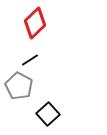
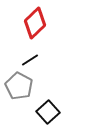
black square: moved 2 px up
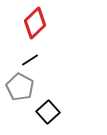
gray pentagon: moved 1 px right, 1 px down
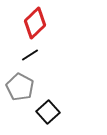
black line: moved 5 px up
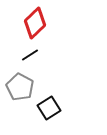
black square: moved 1 px right, 4 px up; rotated 10 degrees clockwise
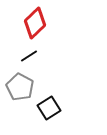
black line: moved 1 px left, 1 px down
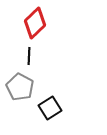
black line: rotated 54 degrees counterclockwise
black square: moved 1 px right
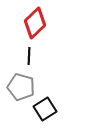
gray pentagon: moved 1 px right; rotated 12 degrees counterclockwise
black square: moved 5 px left, 1 px down
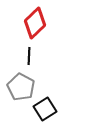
gray pentagon: rotated 12 degrees clockwise
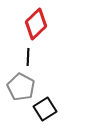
red diamond: moved 1 px right, 1 px down
black line: moved 1 px left, 1 px down
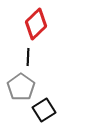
gray pentagon: rotated 8 degrees clockwise
black square: moved 1 px left, 1 px down
